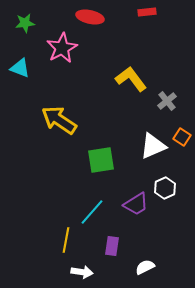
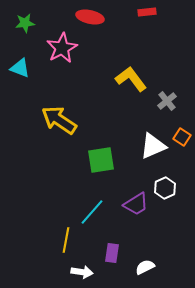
purple rectangle: moved 7 px down
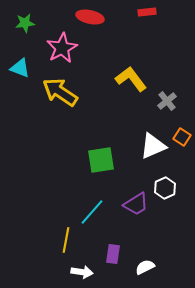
yellow arrow: moved 1 px right, 28 px up
purple rectangle: moved 1 px right, 1 px down
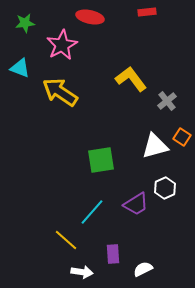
pink star: moved 3 px up
white triangle: moved 2 px right; rotated 8 degrees clockwise
yellow line: rotated 60 degrees counterclockwise
purple rectangle: rotated 12 degrees counterclockwise
white semicircle: moved 2 px left, 2 px down
